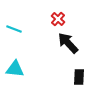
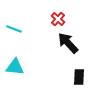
cyan triangle: moved 2 px up
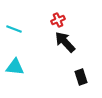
red cross: moved 1 px down; rotated 24 degrees clockwise
black arrow: moved 3 px left, 1 px up
black rectangle: moved 2 px right; rotated 21 degrees counterclockwise
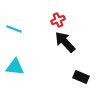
black rectangle: rotated 49 degrees counterclockwise
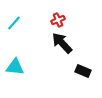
cyan line: moved 6 px up; rotated 70 degrees counterclockwise
black arrow: moved 3 px left, 1 px down
black rectangle: moved 2 px right, 6 px up
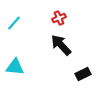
red cross: moved 1 px right, 2 px up
black arrow: moved 1 px left, 2 px down
black rectangle: moved 3 px down; rotated 49 degrees counterclockwise
